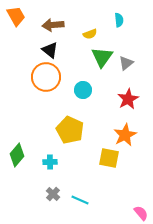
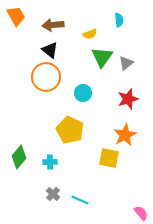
cyan circle: moved 3 px down
red star: rotated 10 degrees clockwise
green diamond: moved 2 px right, 2 px down
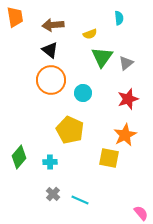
orange trapezoid: moved 1 px left, 1 px down; rotated 20 degrees clockwise
cyan semicircle: moved 2 px up
orange circle: moved 5 px right, 3 px down
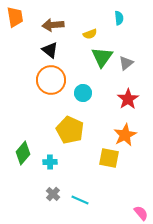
red star: rotated 15 degrees counterclockwise
green diamond: moved 4 px right, 4 px up
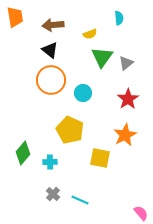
yellow square: moved 9 px left
